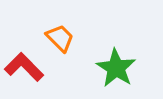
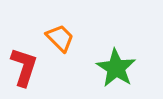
red L-shape: rotated 63 degrees clockwise
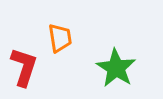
orange trapezoid: rotated 36 degrees clockwise
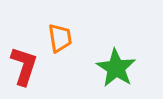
red L-shape: moved 1 px up
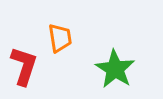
green star: moved 1 px left, 1 px down
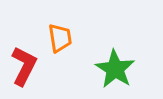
red L-shape: rotated 9 degrees clockwise
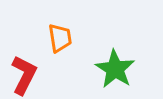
red L-shape: moved 9 px down
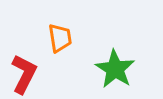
red L-shape: moved 1 px up
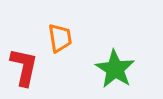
red L-shape: moved 7 px up; rotated 15 degrees counterclockwise
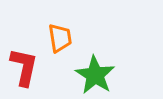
green star: moved 20 px left, 6 px down
